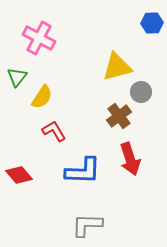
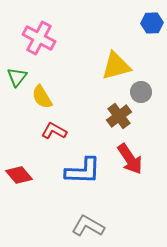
yellow triangle: moved 1 px left, 1 px up
yellow semicircle: rotated 115 degrees clockwise
red L-shape: rotated 30 degrees counterclockwise
red arrow: rotated 16 degrees counterclockwise
gray L-shape: moved 1 px right, 1 px down; rotated 28 degrees clockwise
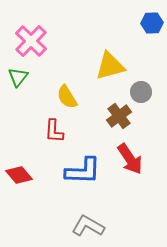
pink cross: moved 8 px left, 3 px down; rotated 16 degrees clockwise
yellow triangle: moved 6 px left
green triangle: moved 1 px right
yellow semicircle: moved 25 px right
red L-shape: rotated 115 degrees counterclockwise
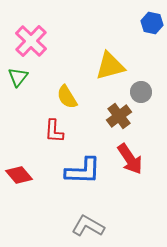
blue hexagon: rotated 15 degrees clockwise
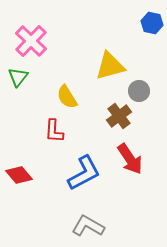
gray circle: moved 2 px left, 1 px up
blue L-shape: moved 1 px right, 2 px down; rotated 30 degrees counterclockwise
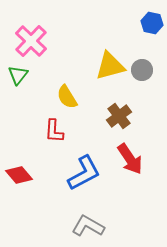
green triangle: moved 2 px up
gray circle: moved 3 px right, 21 px up
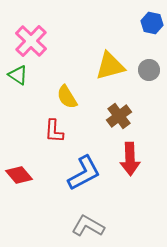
gray circle: moved 7 px right
green triangle: rotated 35 degrees counterclockwise
red arrow: rotated 32 degrees clockwise
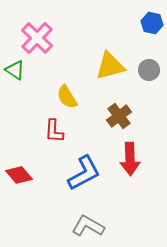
pink cross: moved 6 px right, 3 px up
green triangle: moved 3 px left, 5 px up
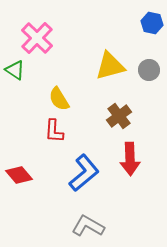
yellow semicircle: moved 8 px left, 2 px down
blue L-shape: rotated 12 degrees counterclockwise
